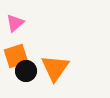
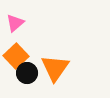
orange square: rotated 25 degrees counterclockwise
black circle: moved 1 px right, 2 px down
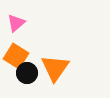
pink triangle: moved 1 px right
orange square: rotated 15 degrees counterclockwise
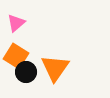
black circle: moved 1 px left, 1 px up
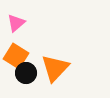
orange triangle: rotated 8 degrees clockwise
black circle: moved 1 px down
